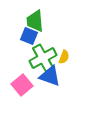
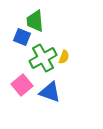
blue square: moved 7 px left, 1 px down
blue triangle: moved 16 px down
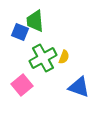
blue square: moved 2 px left, 5 px up
blue triangle: moved 29 px right, 5 px up
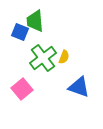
green cross: rotated 8 degrees counterclockwise
pink square: moved 4 px down
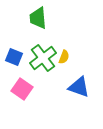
green trapezoid: moved 3 px right, 3 px up
blue square: moved 6 px left, 25 px down
pink square: rotated 15 degrees counterclockwise
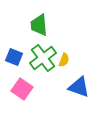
green trapezoid: moved 1 px right, 7 px down
yellow semicircle: moved 3 px down
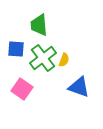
blue square: moved 2 px right, 8 px up; rotated 18 degrees counterclockwise
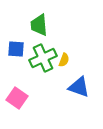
green cross: rotated 12 degrees clockwise
pink square: moved 5 px left, 9 px down
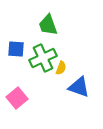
green trapezoid: moved 9 px right; rotated 15 degrees counterclockwise
yellow semicircle: moved 3 px left, 8 px down
pink square: rotated 15 degrees clockwise
